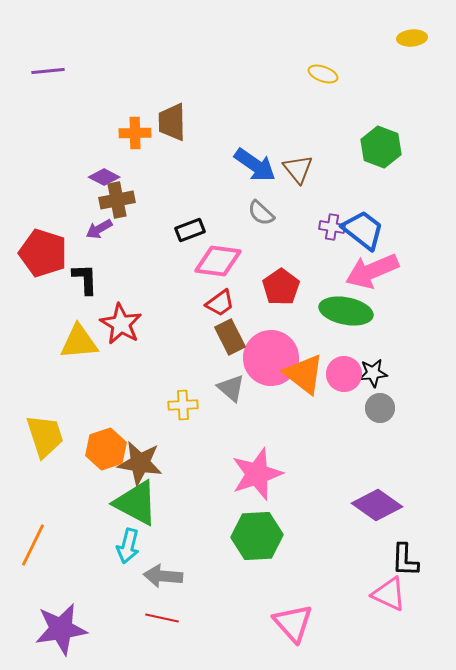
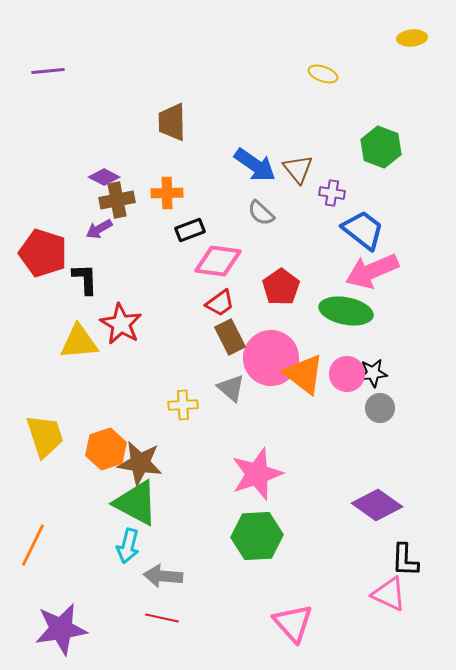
orange cross at (135, 133): moved 32 px right, 60 px down
purple cross at (332, 227): moved 34 px up
pink circle at (344, 374): moved 3 px right
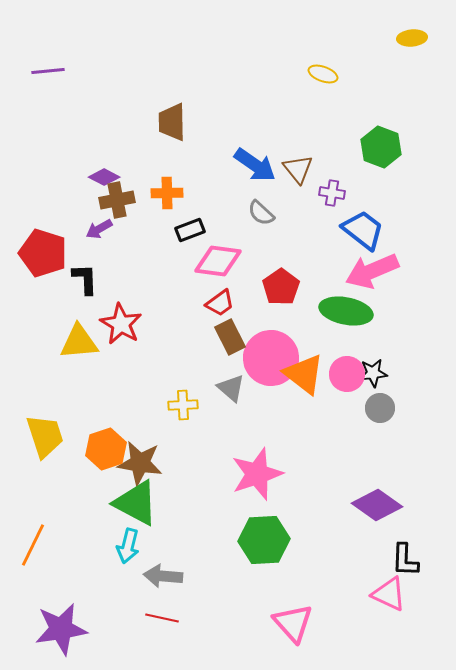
green hexagon at (257, 536): moved 7 px right, 4 px down
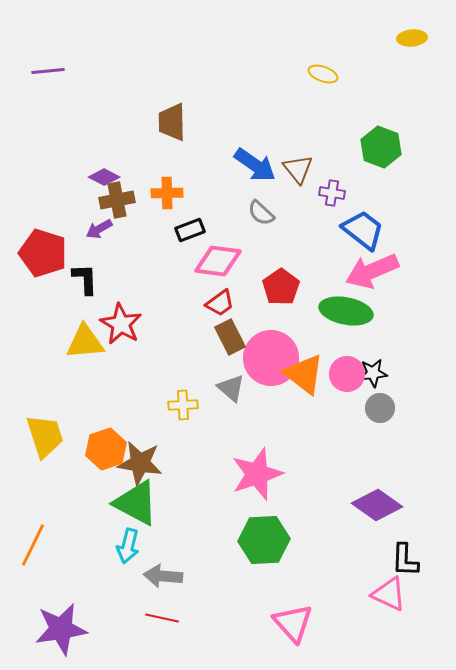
yellow triangle at (79, 342): moved 6 px right
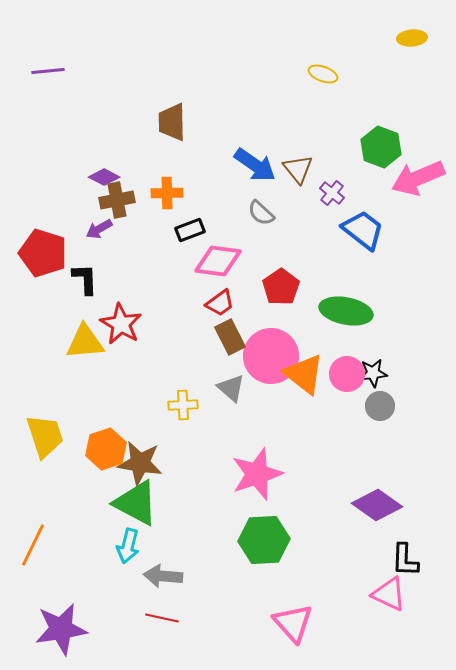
purple cross at (332, 193): rotated 30 degrees clockwise
pink arrow at (372, 271): moved 46 px right, 93 px up
pink circle at (271, 358): moved 2 px up
gray circle at (380, 408): moved 2 px up
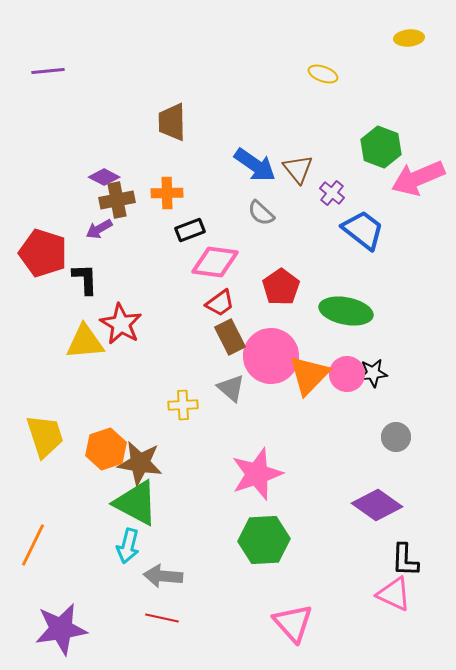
yellow ellipse at (412, 38): moved 3 px left
pink diamond at (218, 261): moved 3 px left, 1 px down
orange triangle at (304, 374): moved 5 px right, 1 px down; rotated 36 degrees clockwise
gray circle at (380, 406): moved 16 px right, 31 px down
pink triangle at (389, 594): moved 5 px right
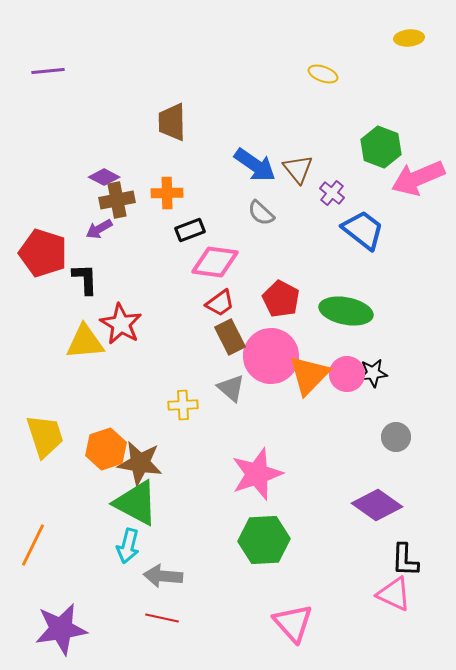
red pentagon at (281, 287): moved 12 px down; rotated 9 degrees counterclockwise
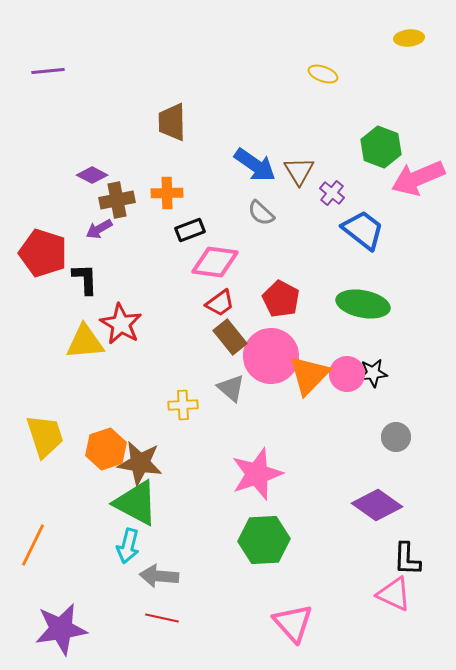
brown triangle at (298, 169): moved 1 px right, 2 px down; rotated 8 degrees clockwise
purple diamond at (104, 177): moved 12 px left, 2 px up
green ellipse at (346, 311): moved 17 px right, 7 px up
brown rectangle at (230, 337): rotated 12 degrees counterclockwise
black L-shape at (405, 560): moved 2 px right, 1 px up
gray arrow at (163, 576): moved 4 px left
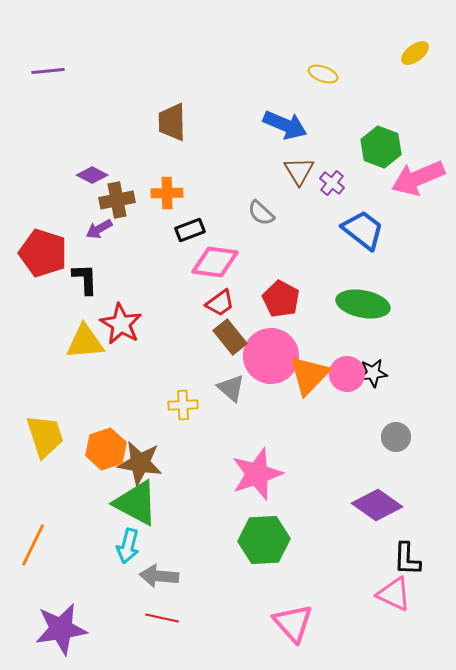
yellow ellipse at (409, 38): moved 6 px right, 15 px down; rotated 32 degrees counterclockwise
blue arrow at (255, 165): moved 30 px right, 40 px up; rotated 12 degrees counterclockwise
purple cross at (332, 193): moved 10 px up
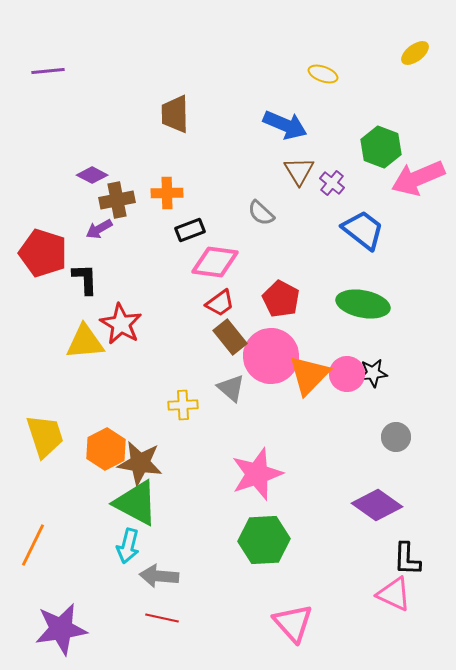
brown trapezoid at (172, 122): moved 3 px right, 8 px up
orange hexagon at (106, 449): rotated 9 degrees counterclockwise
